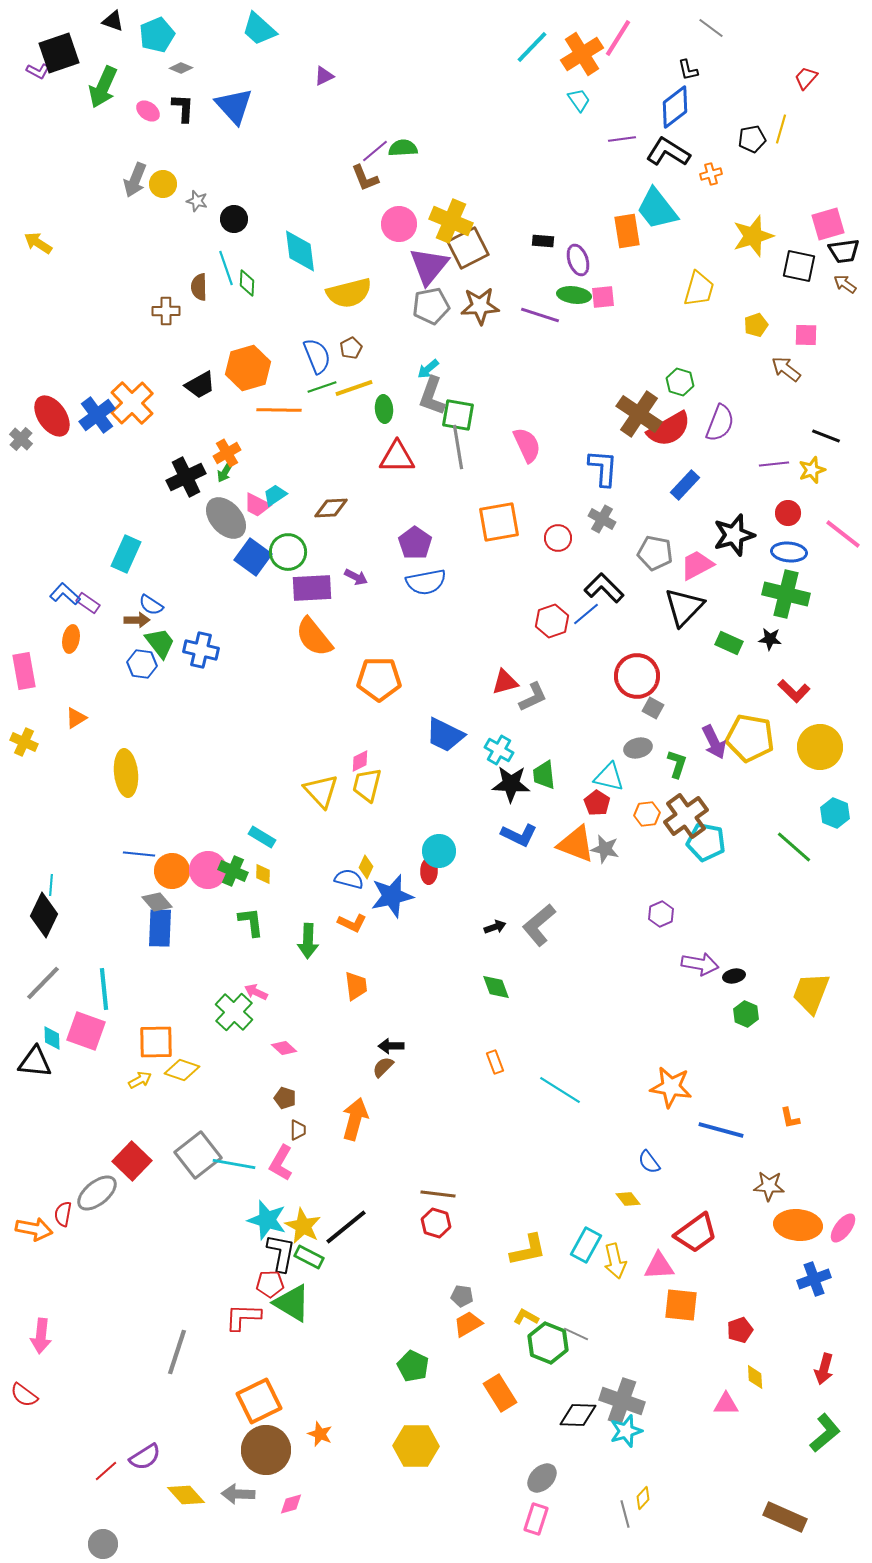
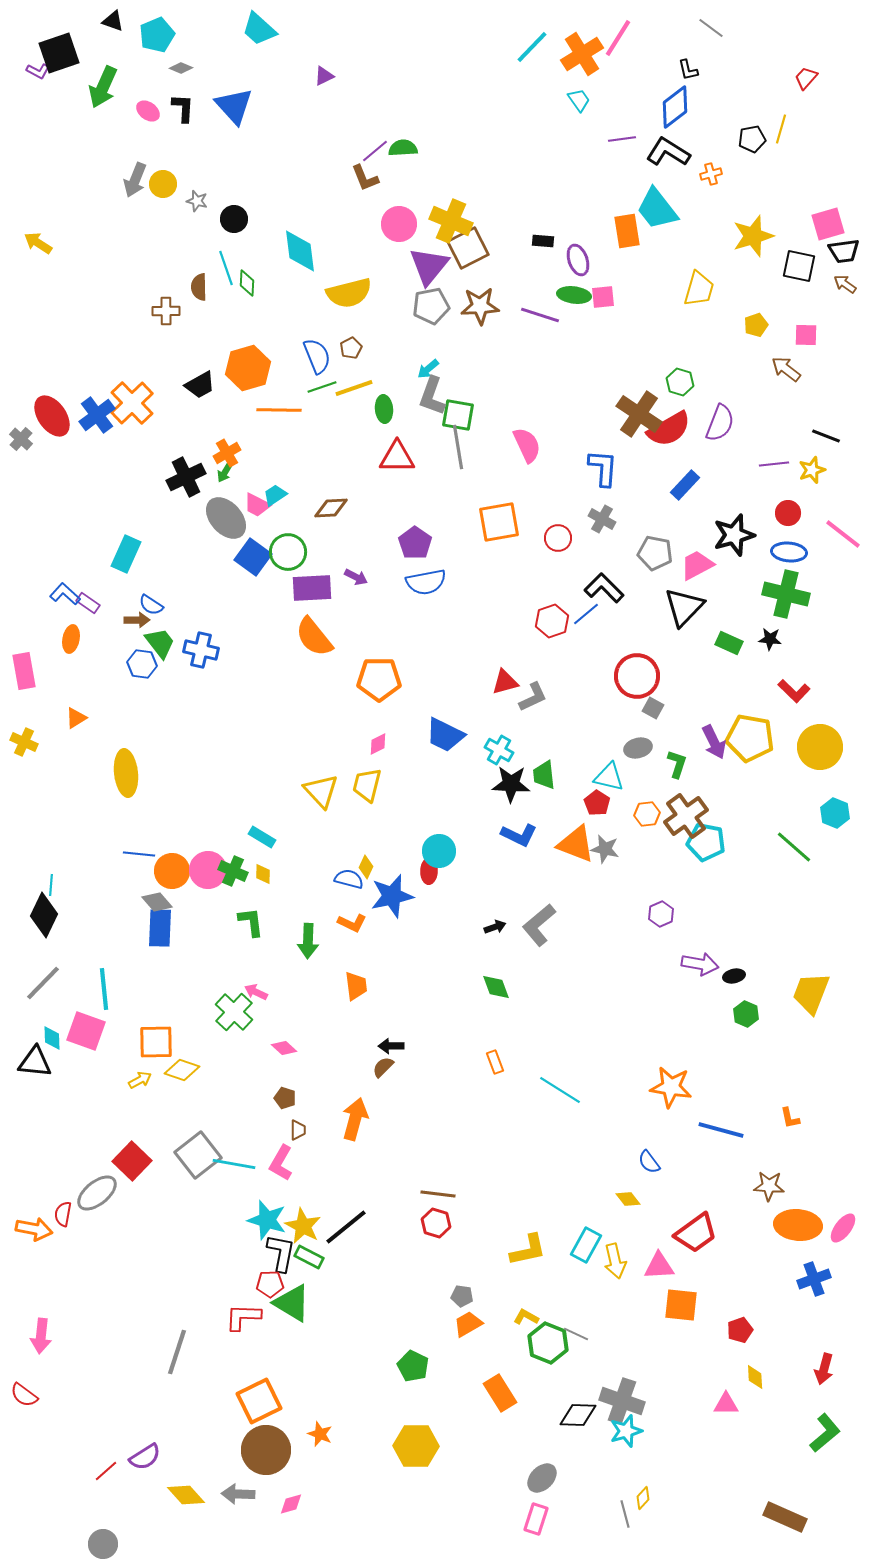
pink diamond at (360, 761): moved 18 px right, 17 px up
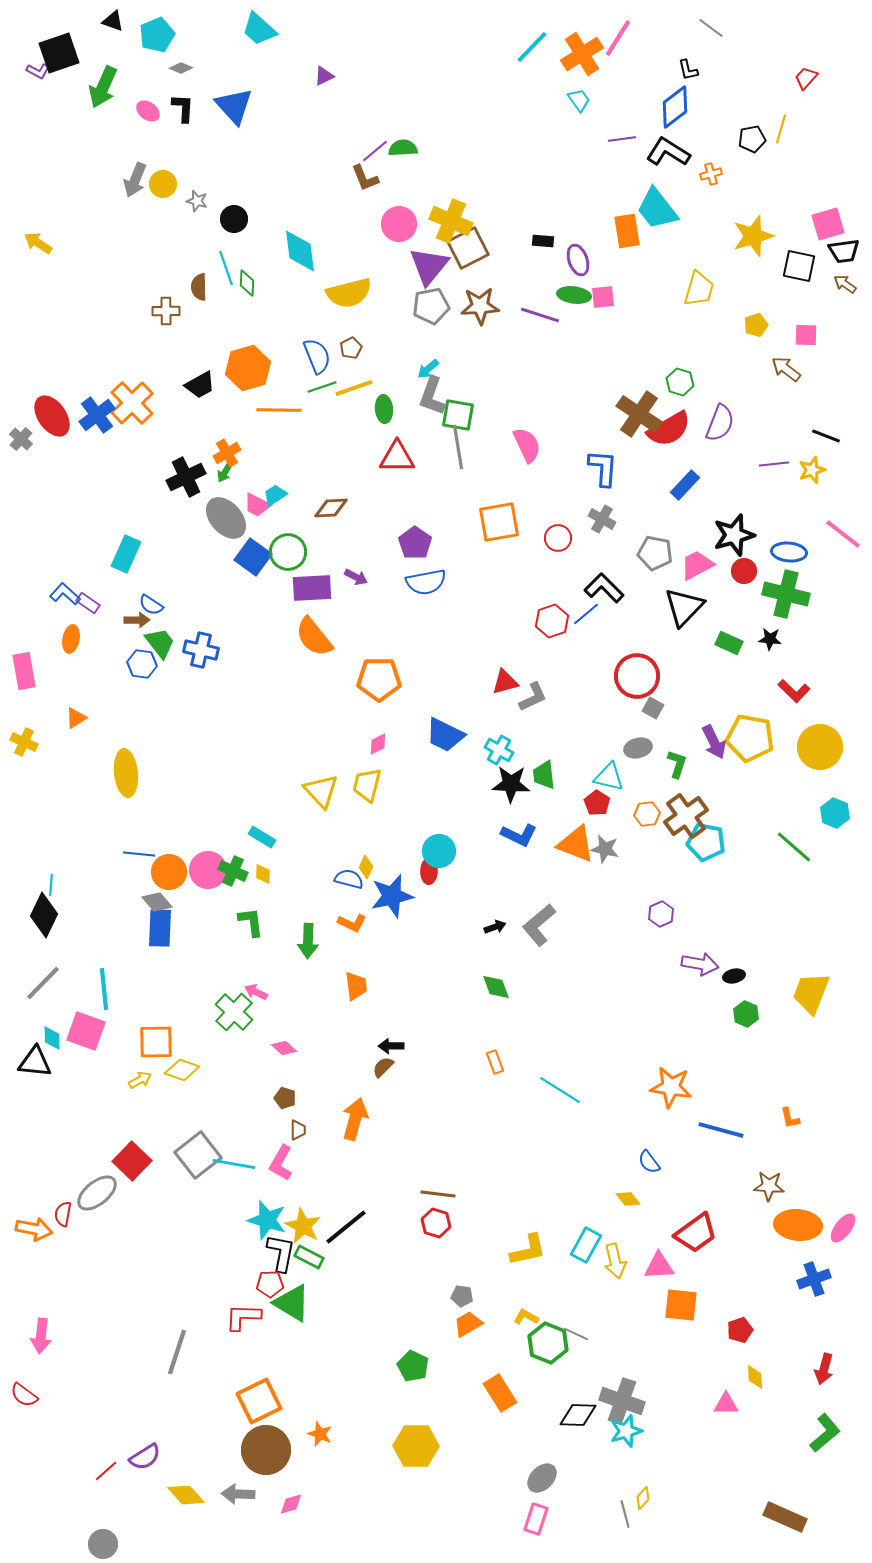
red circle at (788, 513): moved 44 px left, 58 px down
orange circle at (172, 871): moved 3 px left, 1 px down
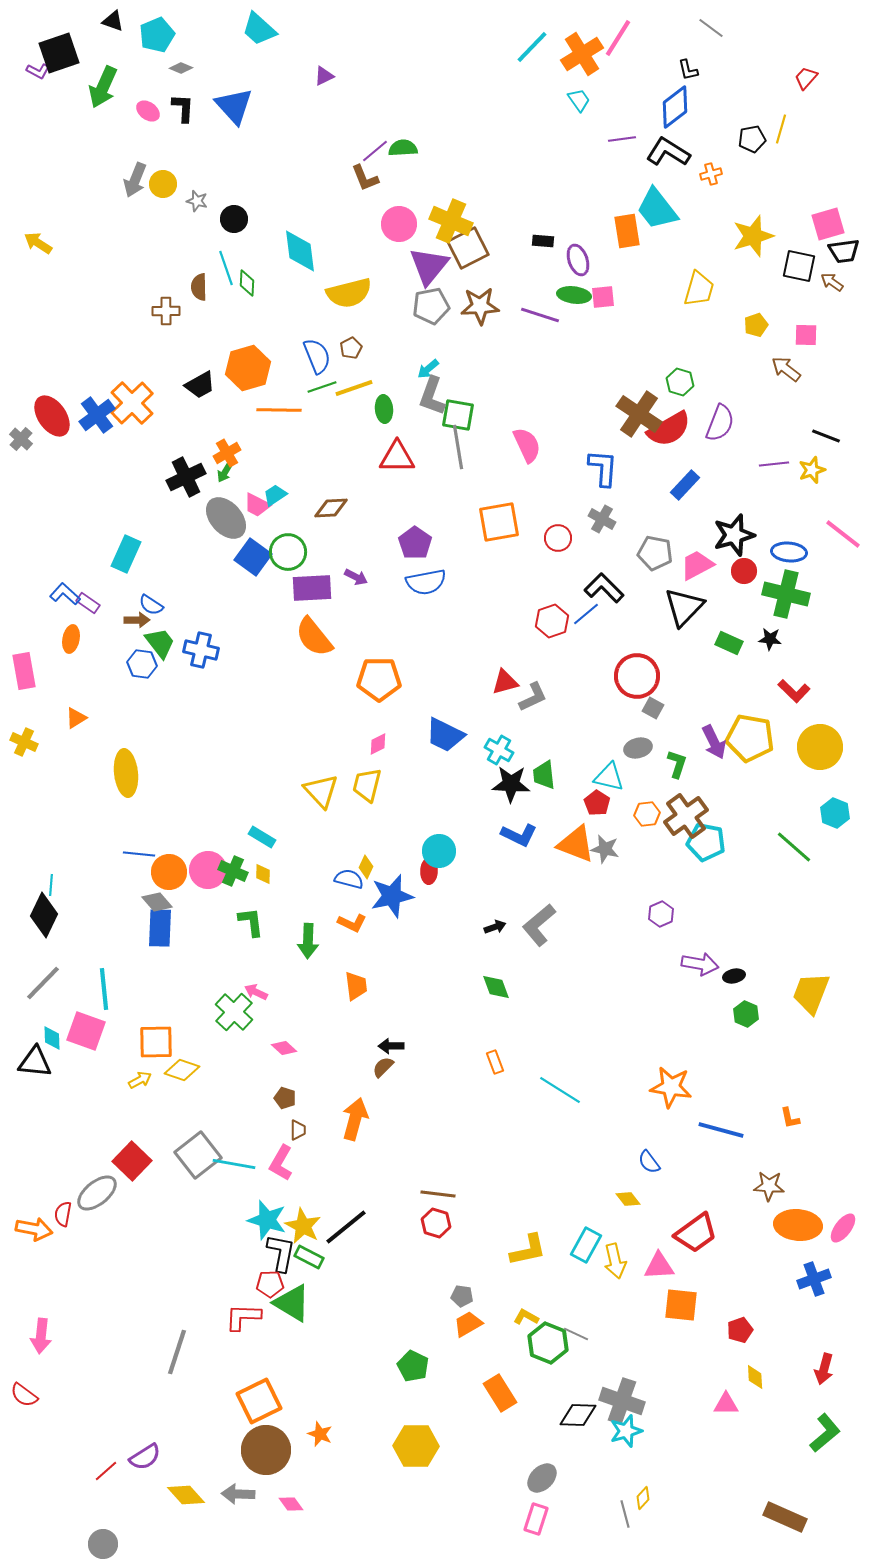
brown arrow at (845, 284): moved 13 px left, 2 px up
pink diamond at (291, 1504): rotated 70 degrees clockwise
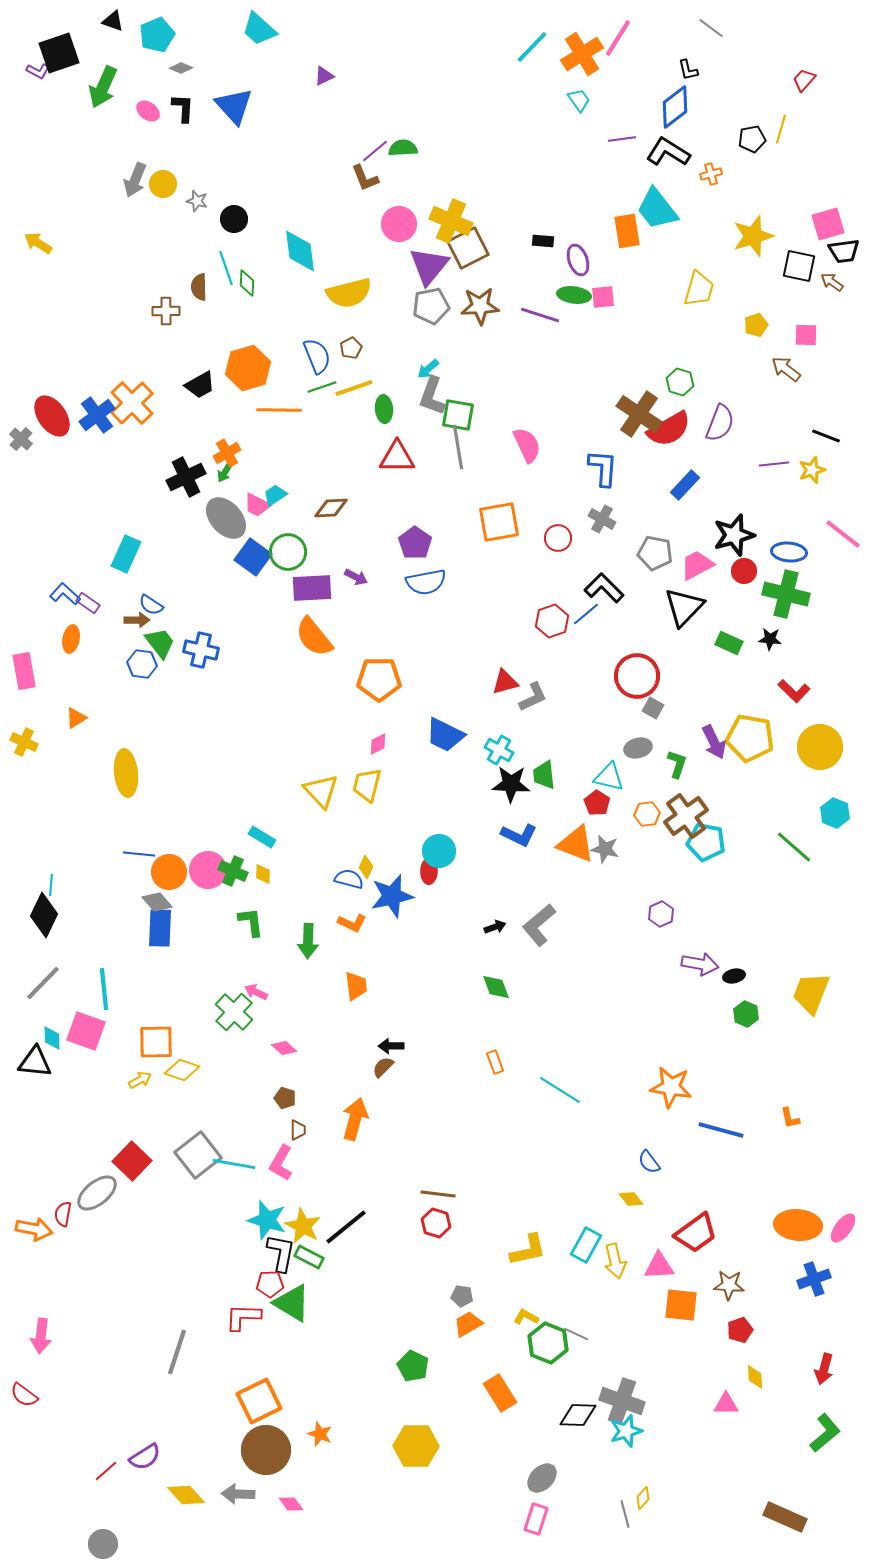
red trapezoid at (806, 78): moved 2 px left, 2 px down
brown star at (769, 1186): moved 40 px left, 99 px down
yellow diamond at (628, 1199): moved 3 px right
